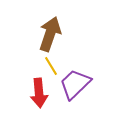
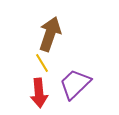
yellow line: moved 9 px left, 3 px up
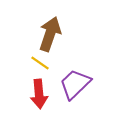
yellow line: moved 2 px left; rotated 24 degrees counterclockwise
red arrow: moved 1 px down
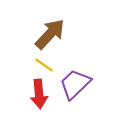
brown arrow: rotated 24 degrees clockwise
yellow line: moved 4 px right, 2 px down
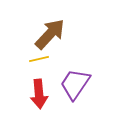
yellow line: moved 5 px left, 6 px up; rotated 48 degrees counterclockwise
purple trapezoid: rotated 12 degrees counterclockwise
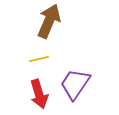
brown arrow: moved 1 px left, 13 px up; rotated 20 degrees counterclockwise
red arrow: rotated 12 degrees counterclockwise
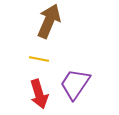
yellow line: rotated 24 degrees clockwise
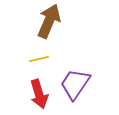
yellow line: rotated 24 degrees counterclockwise
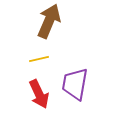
purple trapezoid: rotated 24 degrees counterclockwise
red arrow: rotated 8 degrees counterclockwise
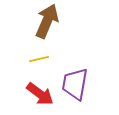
brown arrow: moved 2 px left
red arrow: moved 1 px right; rotated 28 degrees counterclockwise
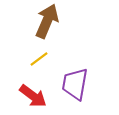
yellow line: rotated 24 degrees counterclockwise
red arrow: moved 7 px left, 2 px down
